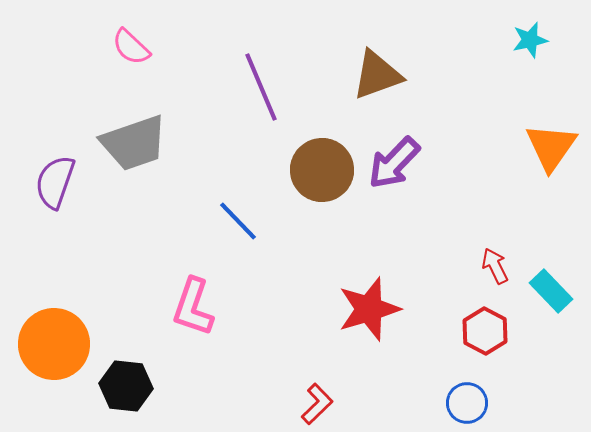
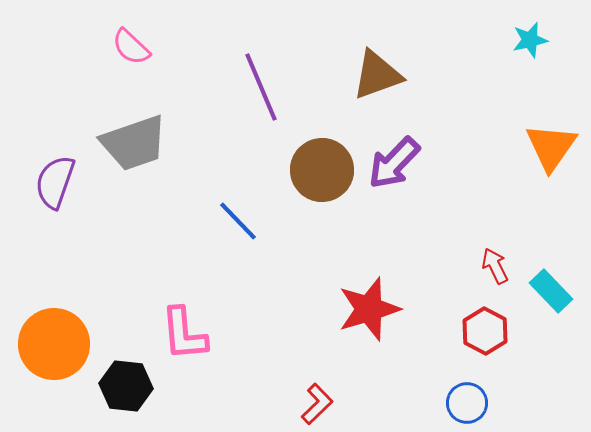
pink L-shape: moved 9 px left, 27 px down; rotated 24 degrees counterclockwise
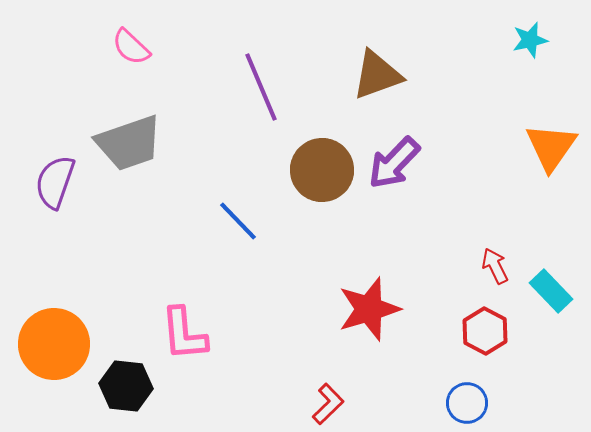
gray trapezoid: moved 5 px left
red L-shape: moved 11 px right
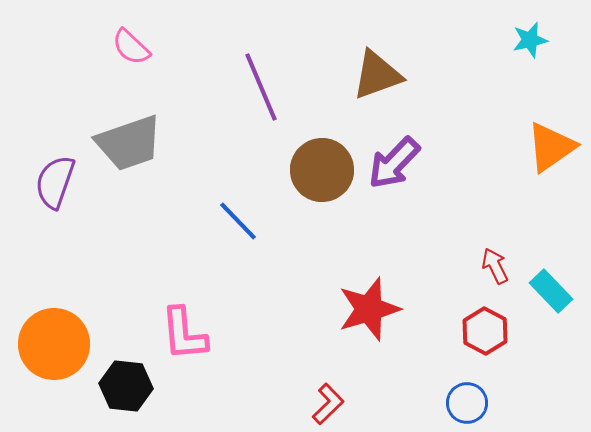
orange triangle: rotated 20 degrees clockwise
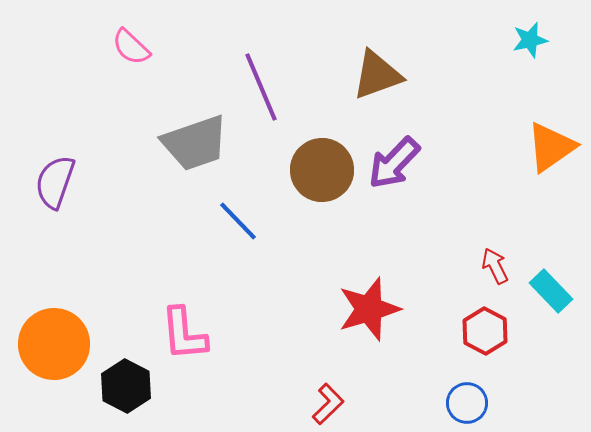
gray trapezoid: moved 66 px right
black hexagon: rotated 21 degrees clockwise
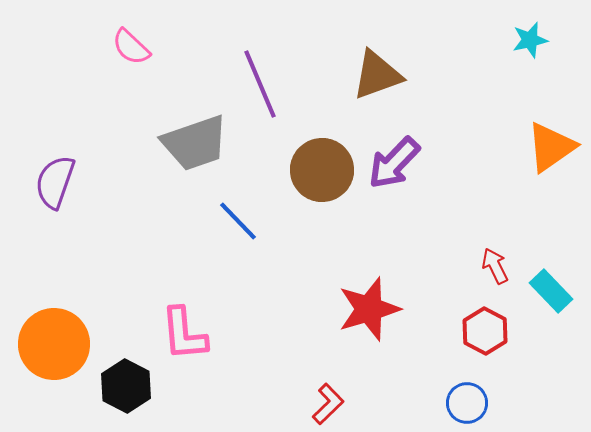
purple line: moved 1 px left, 3 px up
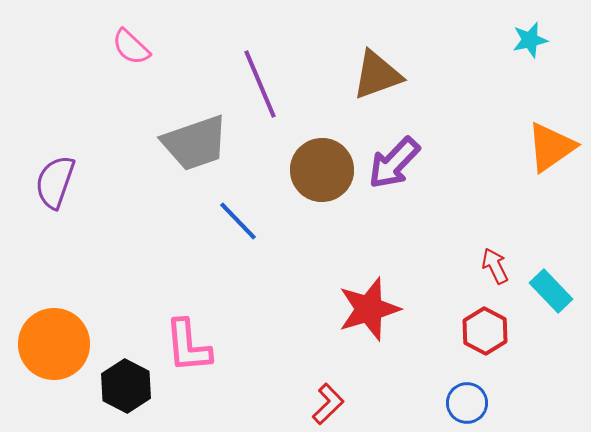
pink L-shape: moved 4 px right, 12 px down
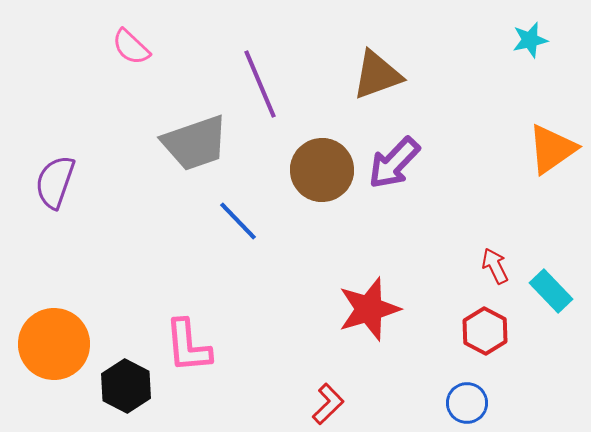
orange triangle: moved 1 px right, 2 px down
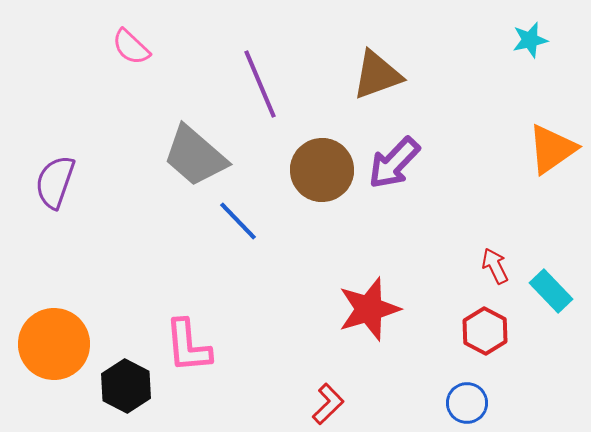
gray trapezoid: moved 13 px down; rotated 60 degrees clockwise
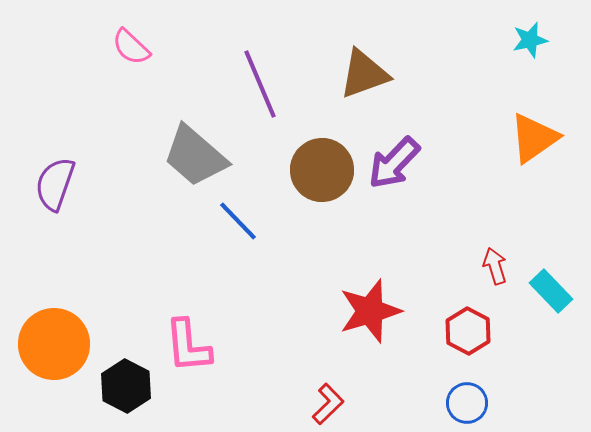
brown triangle: moved 13 px left, 1 px up
orange triangle: moved 18 px left, 11 px up
purple semicircle: moved 2 px down
red arrow: rotated 9 degrees clockwise
red star: moved 1 px right, 2 px down
red hexagon: moved 17 px left
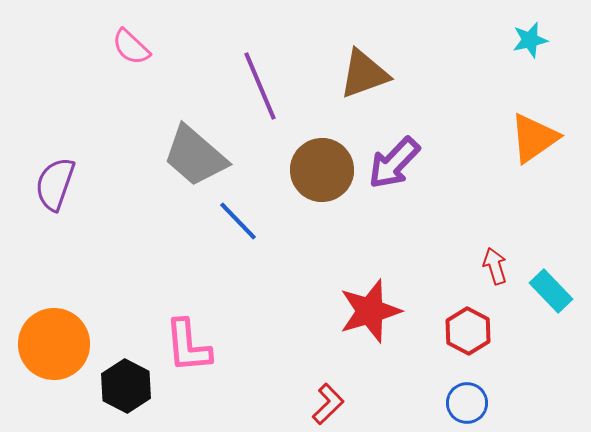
purple line: moved 2 px down
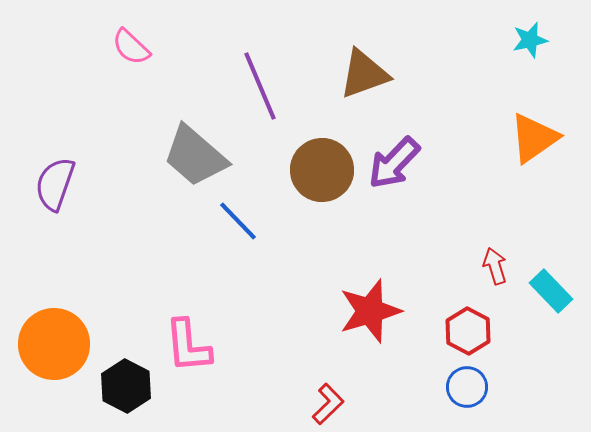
blue circle: moved 16 px up
